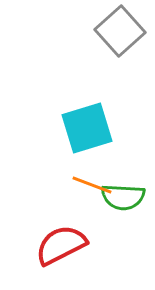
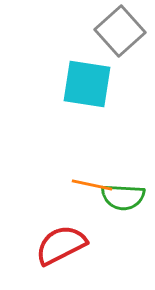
cyan square: moved 44 px up; rotated 26 degrees clockwise
orange line: rotated 9 degrees counterclockwise
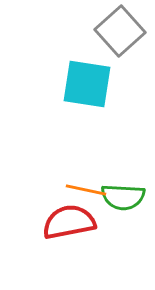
orange line: moved 6 px left, 5 px down
red semicircle: moved 8 px right, 23 px up; rotated 16 degrees clockwise
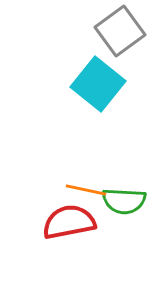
gray square: rotated 6 degrees clockwise
cyan square: moved 11 px right; rotated 30 degrees clockwise
green semicircle: moved 1 px right, 4 px down
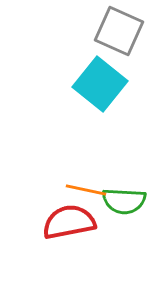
gray square: moved 1 px left; rotated 30 degrees counterclockwise
cyan square: moved 2 px right
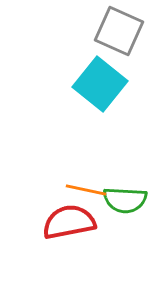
green semicircle: moved 1 px right, 1 px up
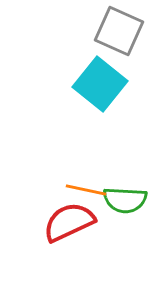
red semicircle: rotated 14 degrees counterclockwise
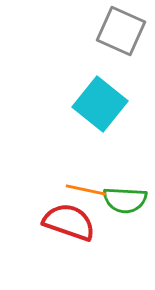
gray square: moved 2 px right
cyan square: moved 20 px down
red semicircle: rotated 44 degrees clockwise
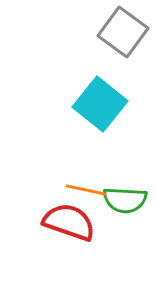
gray square: moved 2 px right, 1 px down; rotated 12 degrees clockwise
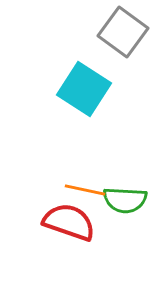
cyan square: moved 16 px left, 15 px up; rotated 6 degrees counterclockwise
orange line: moved 1 px left
